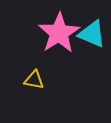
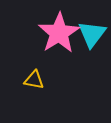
cyan triangle: rotated 44 degrees clockwise
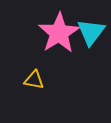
cyan triangle: moved 1 px left, 2 px up
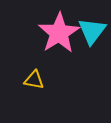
cyan triangle: moved 1 px right, 1 px up
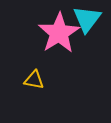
cyan triangle: moved 5 px left, 12 px up
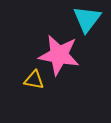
pink star: moved 22 px down; rotated 30 degrees counterclockwise
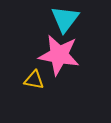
cyan triangle: moved 22 px left
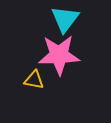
pink star: rotated 12 degrees counterclockwise
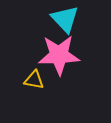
cyan triangle: rotated 20 degrees counterclockwise
